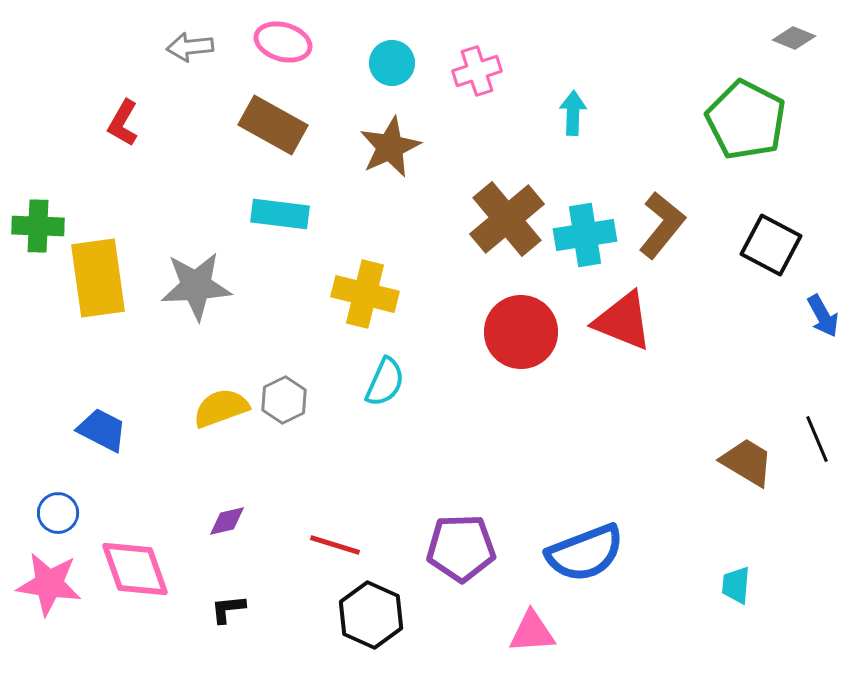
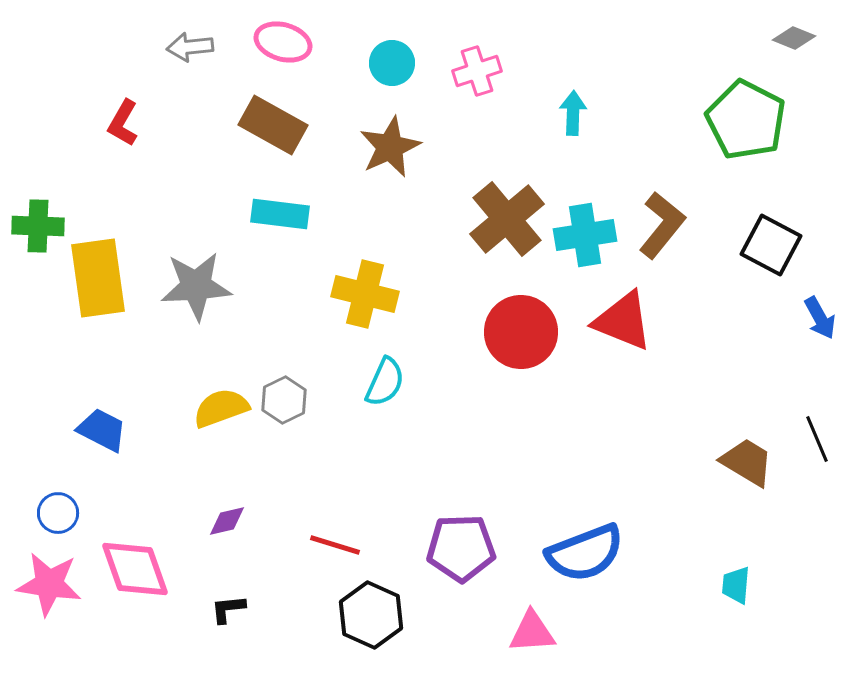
blue arrow: moved 3 px left, 2 px down
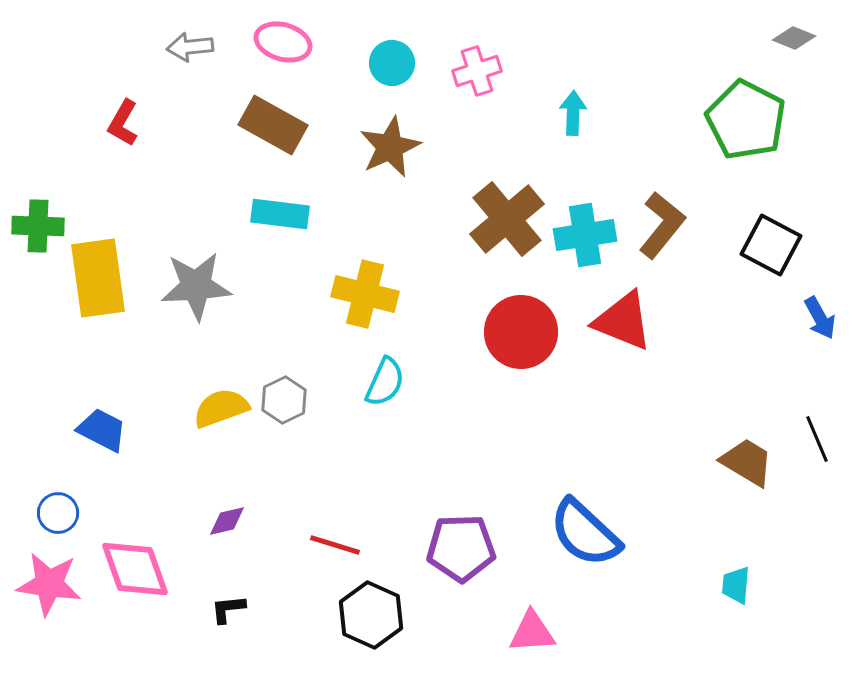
blue semicircle: moved 20 px up; rotated 64 degrees clockwise
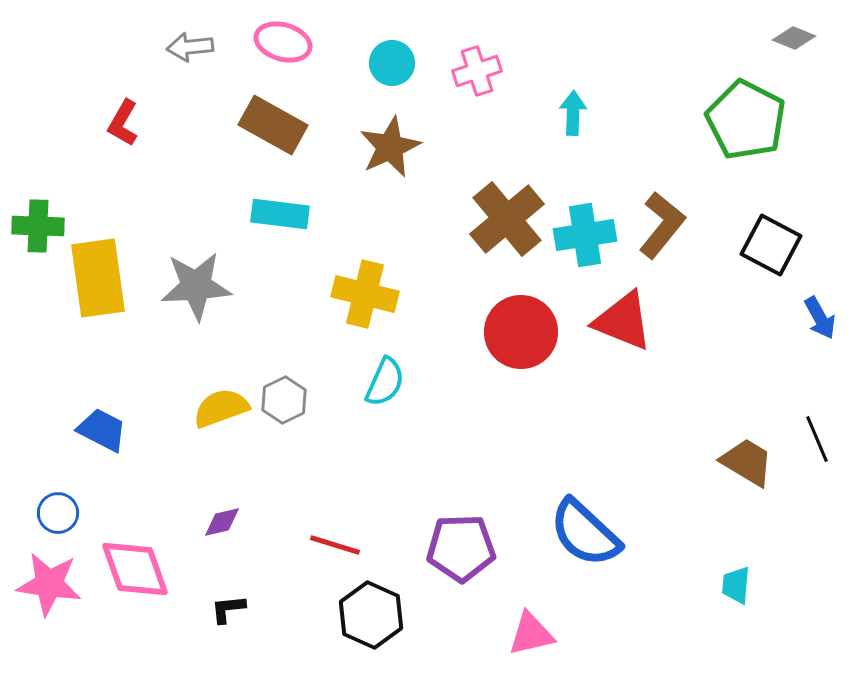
purple diamond: moved 5 px left, 1 px down
pink triangle: moved 1 px left, 2 px down; rotated 9 degrees counterclockwise
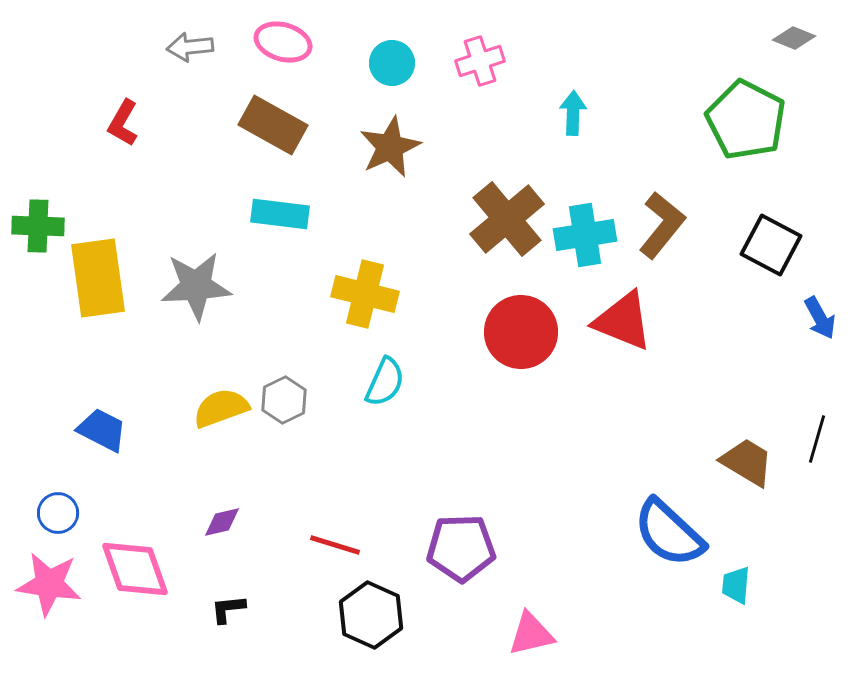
pink cross: moved 3 px right, 10 px up
black line: rotated 39 degrees clockwise
blue semicircle: moved 84 px right
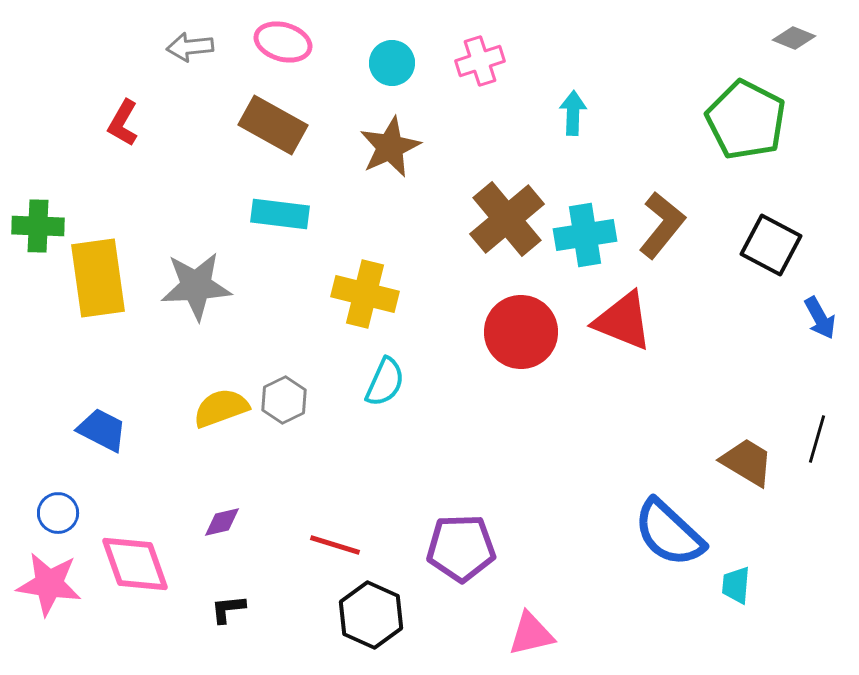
pink diamond: moved 5 px up
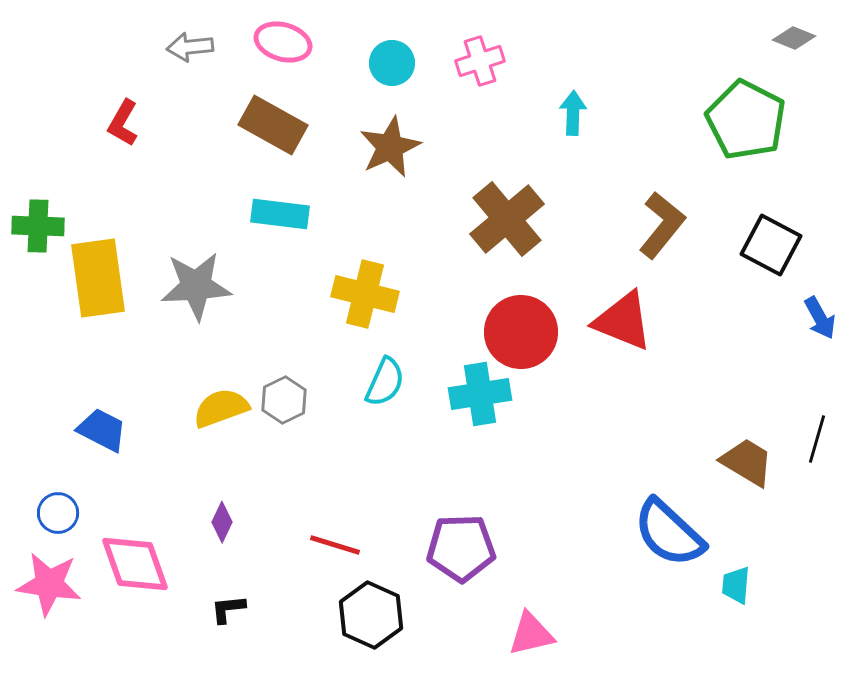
cyan cross: moved 105 px left, 159 px down
purple diamond: rotated 51 degrees counterclockwise
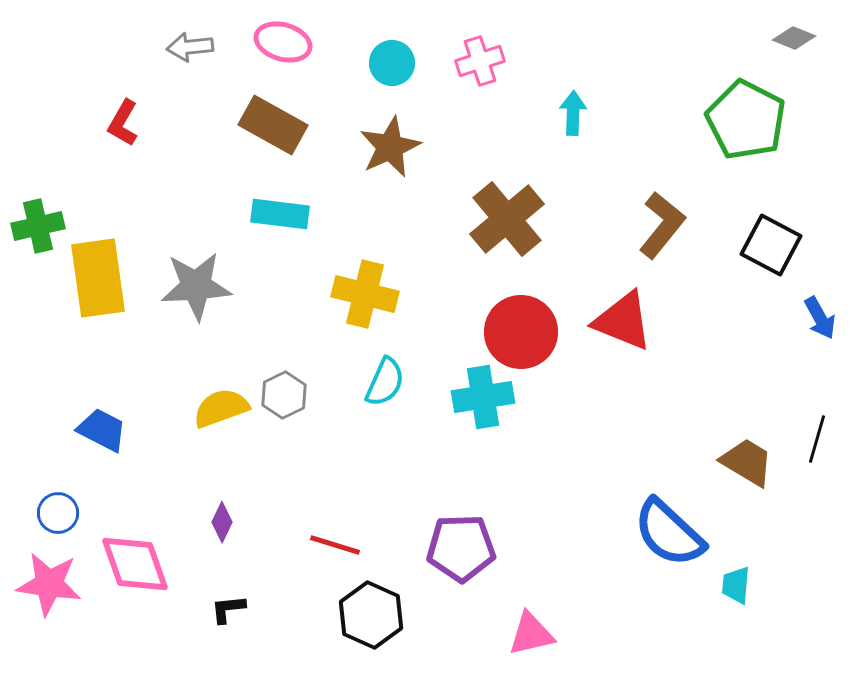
green cross: rotated 15 degrees counterclockwise
cyan cross: moved 3 px right, 3 px down
gray hexagon: moved 5 px up
